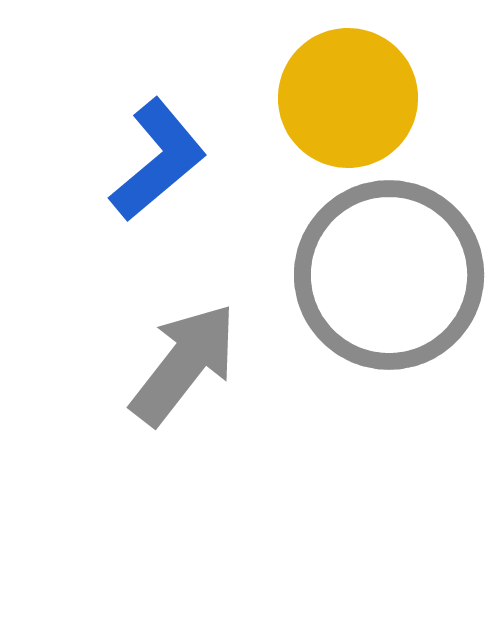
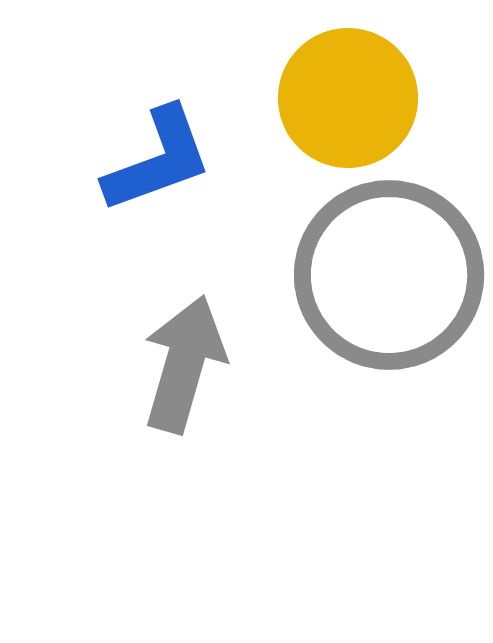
blue L-shape: rotated 20 degrees clockwise
gray arrow: rotated 22 degrees counterclockwise
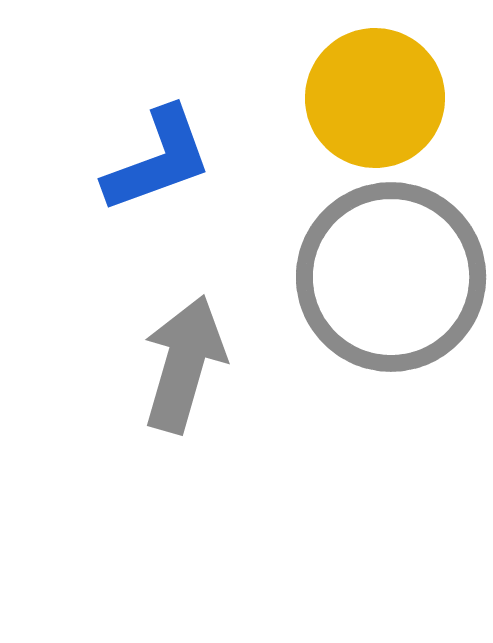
yellow circle: moved 27 px right
gray circle: moved 2 px right, 2 px down
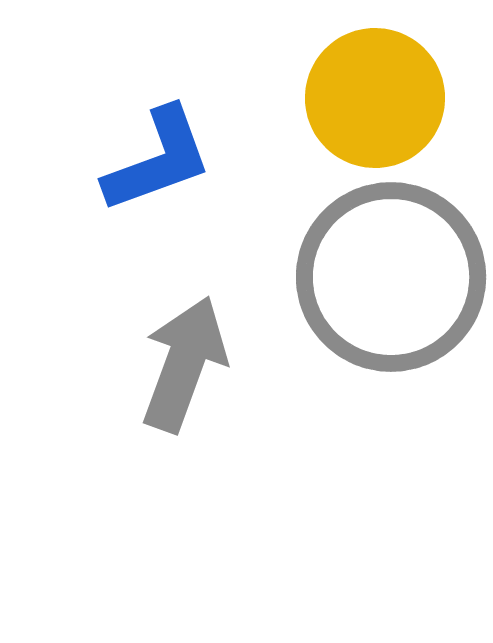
gray arrow: rotated 4 degrees clockwise
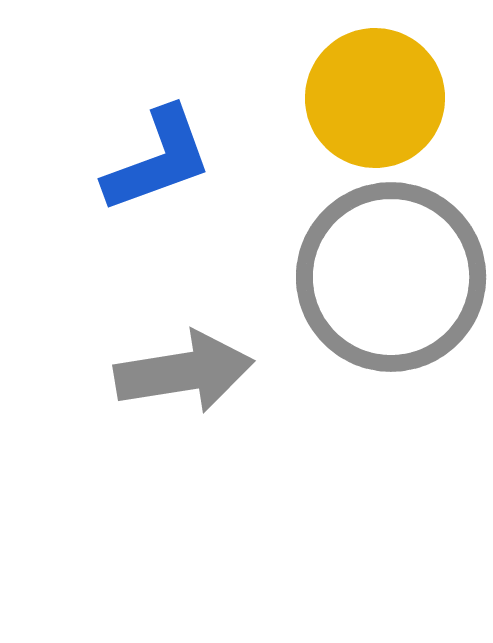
gray arrow: moved 8 px down; rotated 61 degrees clockwise
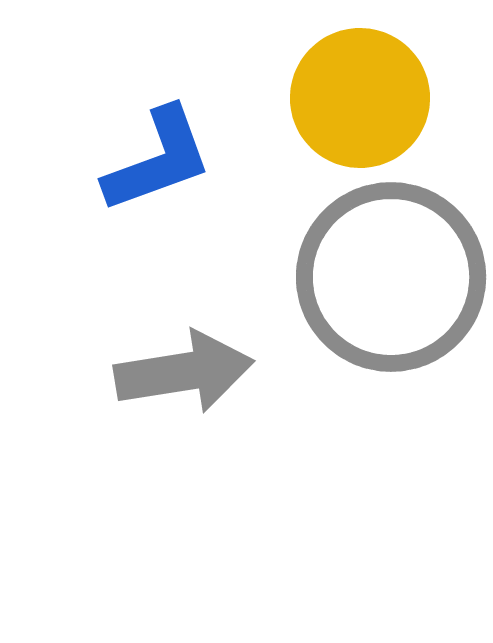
yellow circle: moved 15 px left
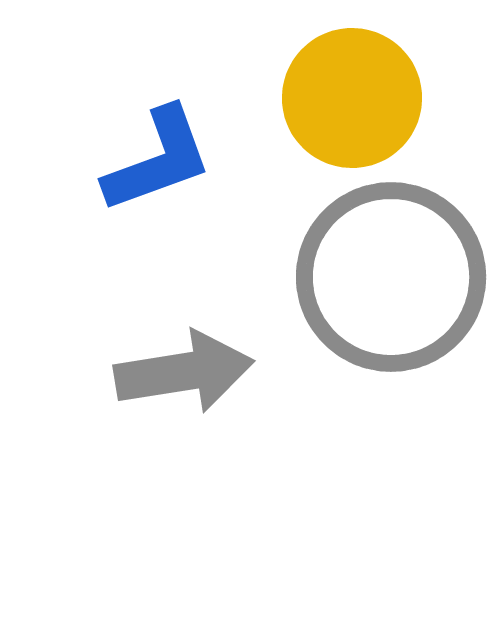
yellow circle: moved 8 px left
